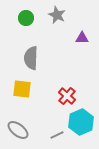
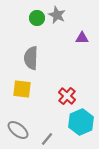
green circle: moved 11 px right
gray line: moved 10 px left, 4 px down; rotated 24 degrees counterclockwise
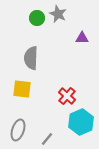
gray star: moved 1 px right, 1 px up
gray ellipse: rotated 70 degrees clockwise
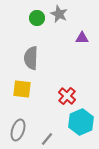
gray star: moved 1 px right
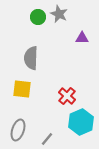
green circle: moved 1 px right, 1 px up
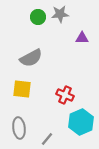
gray star: moved 1 px right; rotated 30 degrees counterclockwise
gray semicircle: rotated 120 degrees counterclockwise
red cross: moved 2 px left, 1 px up; rotated 18 degrees counterclockwise
gray ellipse: moved 1 px right, 2 px up; rotated 25 degrees counterclockwise
